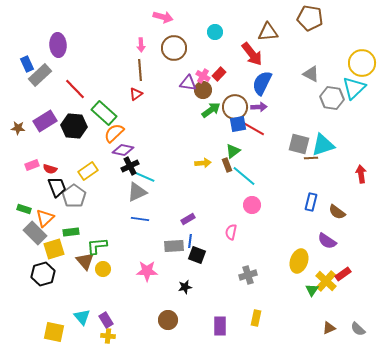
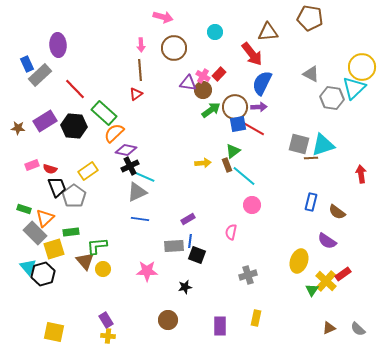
yellow circle at (362, 63): moved 4 px down
purple diamond at (123, 150): moved 3 px right
cyan triangle at (82, 317): moved 54 px left, 50 px up
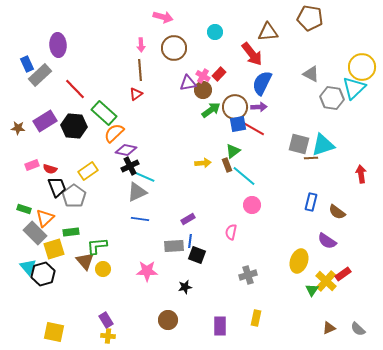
purple triangle at (188, 83): rotated 18 degrees counterclockwise
